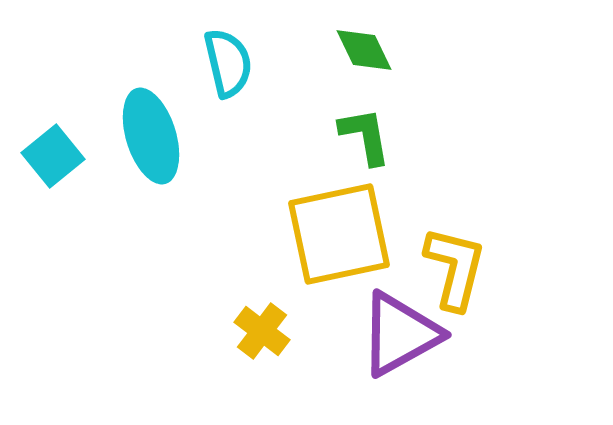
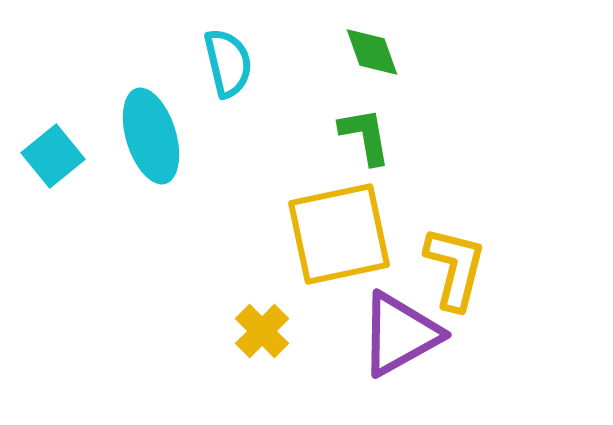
green diamond: moved 8 px right, 2 px down; rotated 6 degrees clockwise
yellow cross: rotated 8 degrees clockwise
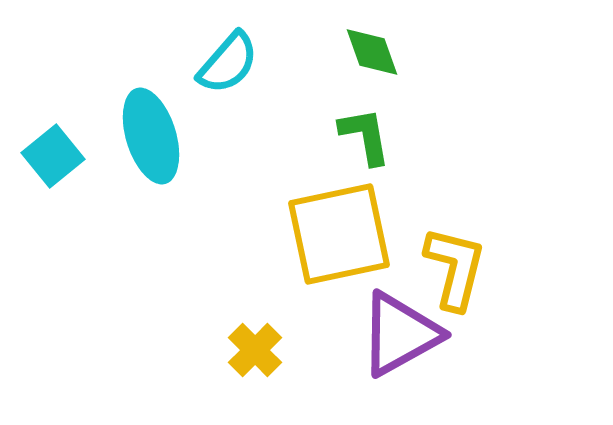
cyan semicircle: rotated 54 degrees clockwise
yellow cross: moved 7 px left, 19 px down
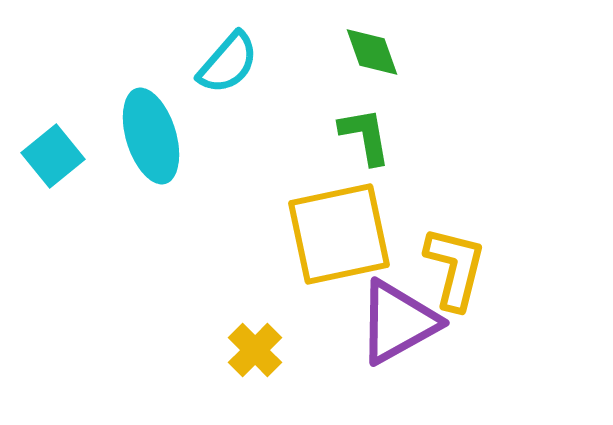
purple triangle: moved 2 px left, 12 px up
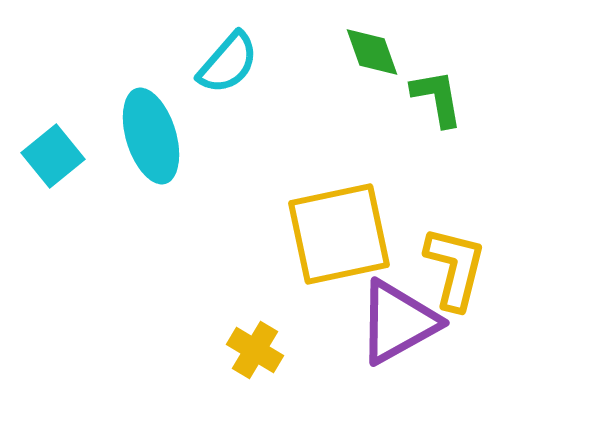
green L-shape: moved 72 px right, 38 px up
yellow cross: rotated 14 degrees counterclockwise
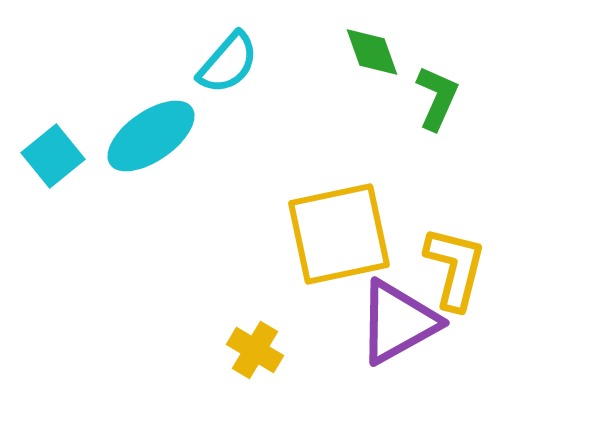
green L-shape: rotated 34 degrees clockwise
cyan ellipse: rotated 72 degrees clockwise
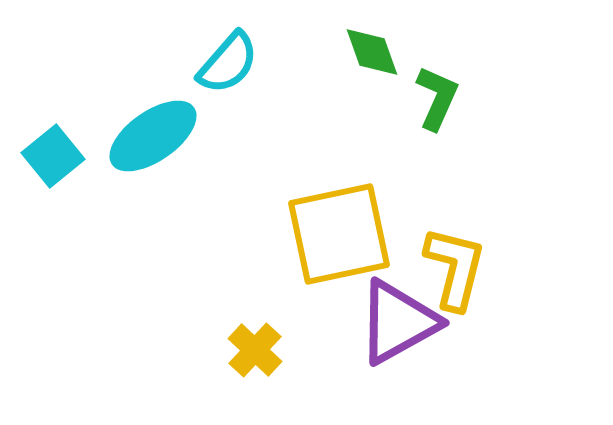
cyan ellipse: moved 2 px right
yellow cross: rotated 12 degrees clockwise
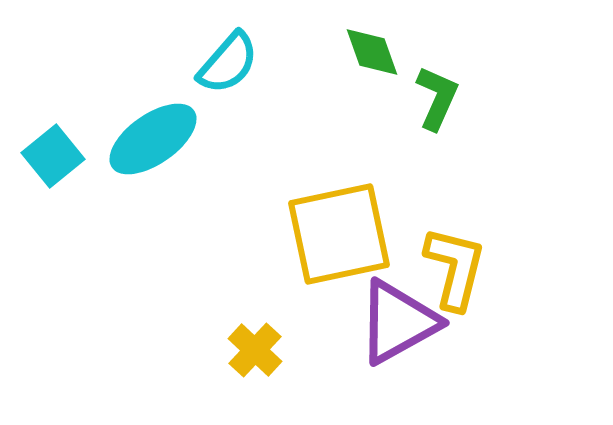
cyan ellipse: moved 3 px down
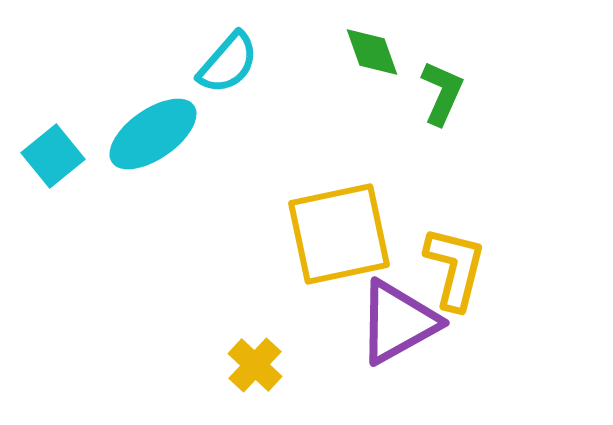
green L-shape: moved 5 px right, 5 px up
cyan ellipse: moved 5 px up
yellow cross: moved 15 px down
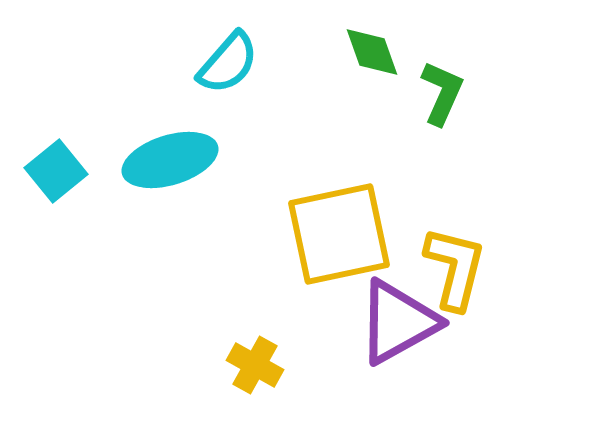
cyan ellipse: moved 17 px right, 26 px down; rotated 18 degrees clockwise
cyan square: moved 3 px right, 15 px down
yellow cross: rotated 14 degrees counterclockwise
